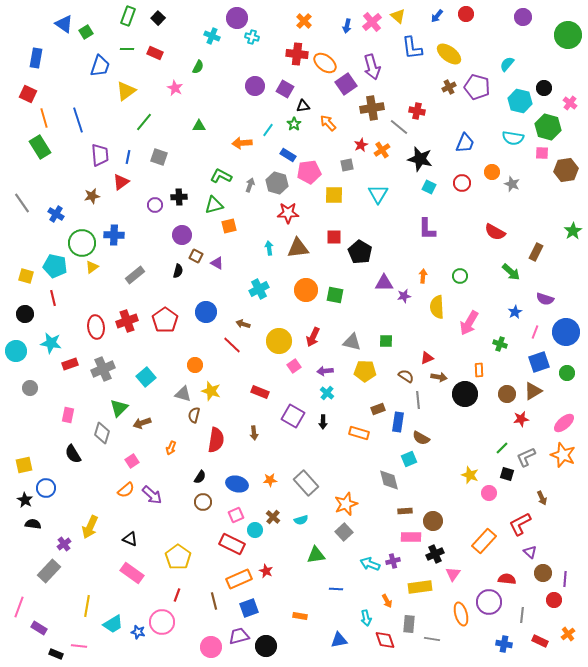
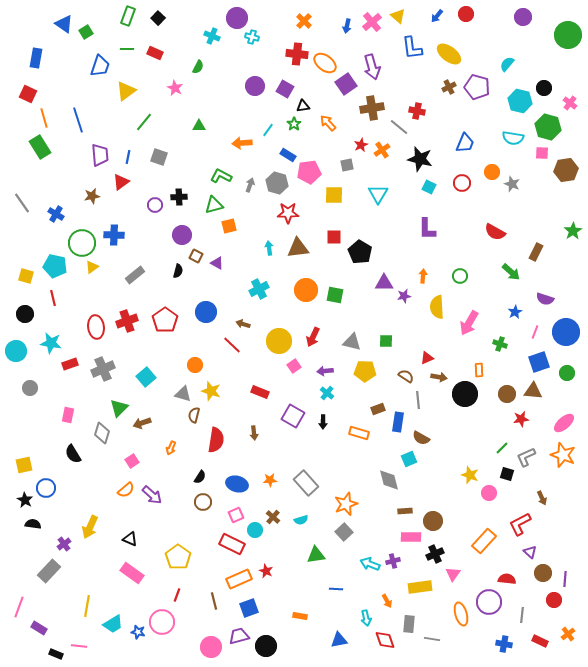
brown triangle at (533, 391): rotated 36 degrees clockwise
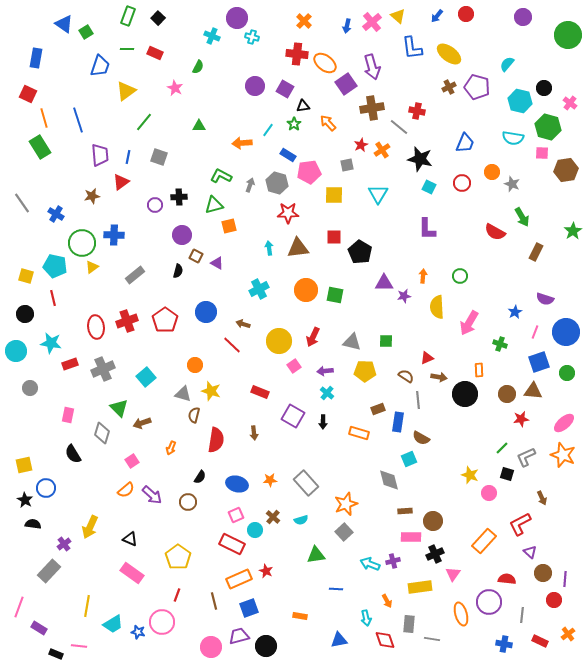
green arrow at (511, 272): moved 11 px right, 55 px up; rotated 18 degrees clockwise
green triangle at (119, 408): rotated 30 degrees counterclockwise
brown circle at (203, 502): moved 15 px left
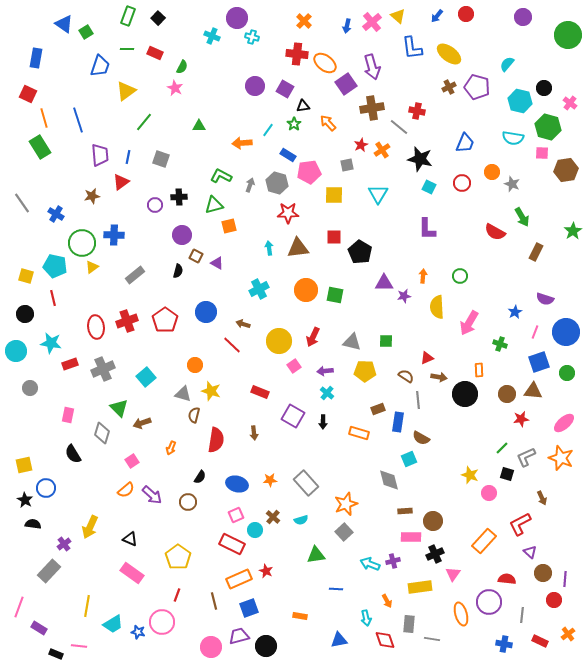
green semicircle at (198, 67): moved 16 px left
gray square at (159, 157): moved 2 px right, 2 px down
orange star at (563, 455): moved 2 px left, 3 px down
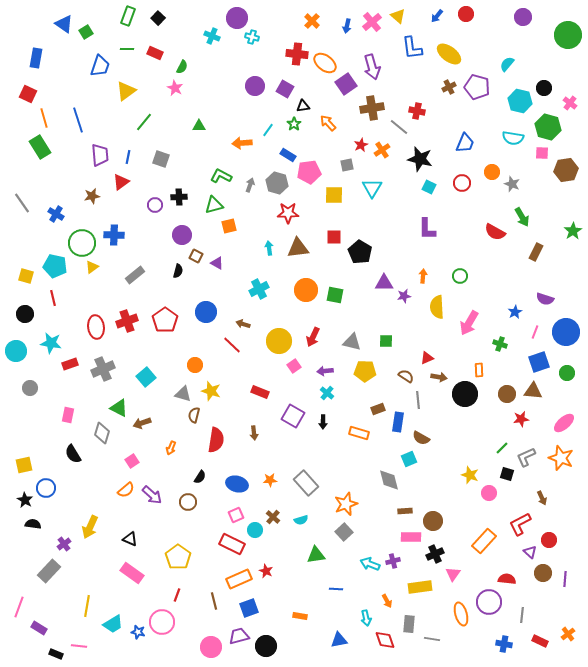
orange cross at (304, 21): moved 8 px right
cyan triangle at (378, 194): moved 6 px left, 6 px up
green triangle at (119, 408): rotated 18 degrees counterclockwise
red circle at (554, 600): moved 5 px left, 60 px up
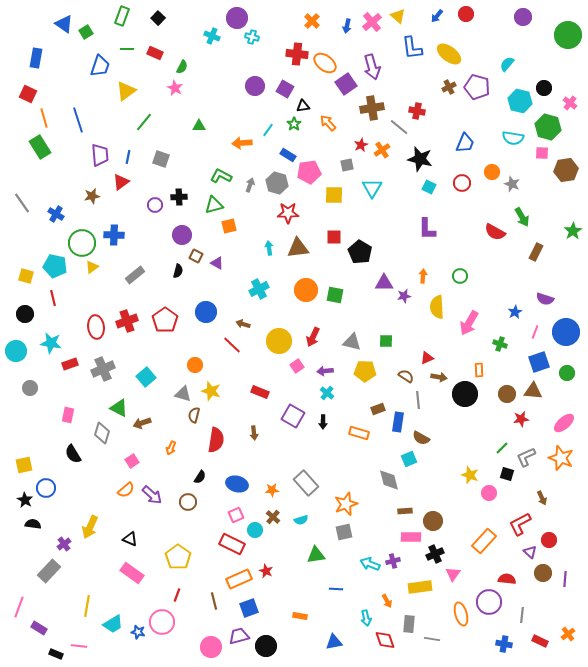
green rectangle at (128, 16): moved 6 px left
pink square at (294, 366): moved 3 px right
orange star at (270, 480): moved 2 px right, 10 px down
gray square at (344, 532): rotated 30 degrees clockwise
blue triangle at (339, 640): moved 5 px left, 2 px down
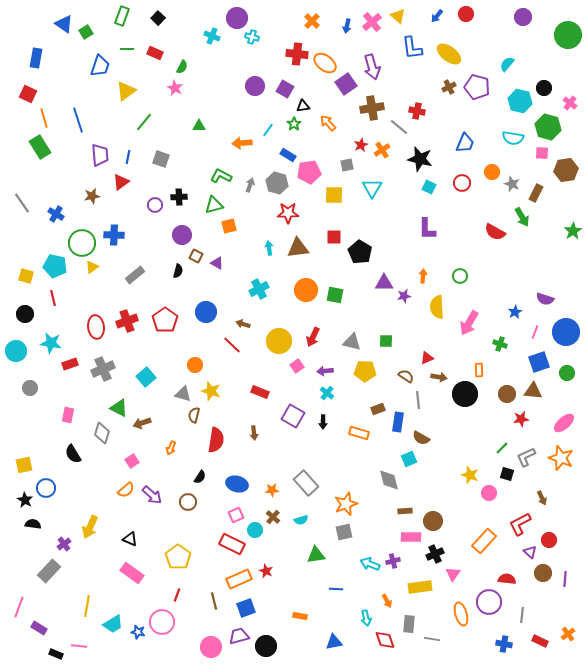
brown rectangle at (536, 252): moved 59 px up
blue square at (249, 608): moved 3 px left
